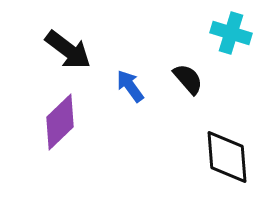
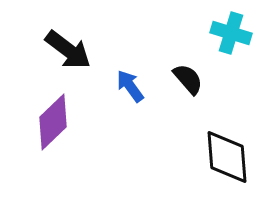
purple diamond: moved 7 px left
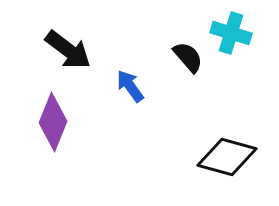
black semicircle: moved 22 px up
purple diamond: rotated 24 degrees counterclockwise
black diamond: rotated 70 degrees counterclockwise
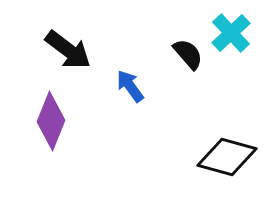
cyan cross: rotated 30 degrees clockwise
black semicircle: moved 3 px up
purple diamond: moved 2 px left, 1 px up
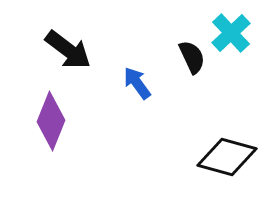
black semicircle: moved 4 px right, 3 px down; rotated 16 degrees clockwise
blue arrow: moved 7 px right, 3 px up
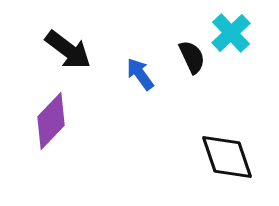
blue arrow: moved 3 px right, 9 px up
purple diamond: rotated 22 degrees clockwise
black diamond: rotated 56 degrees clockwise
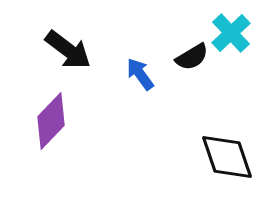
black semicircle: rotated 84 degrees clockwise
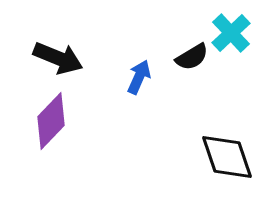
black arrow: moved 10 px left, 8 px down; rotated 15 degrees counterclockwise
blue arrow: moved 1 px left, 3 px down; rotated 60 degrees clockwise
